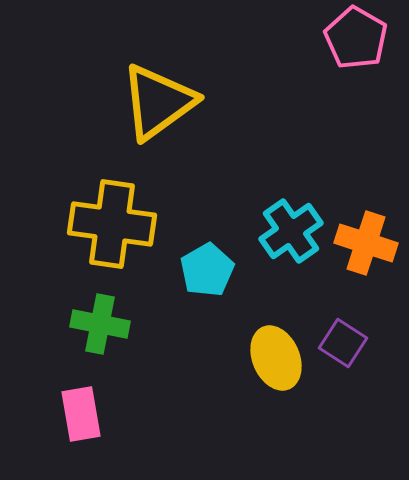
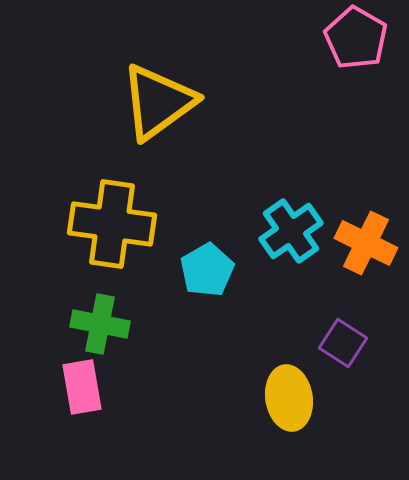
orange cross: rotated 8 degrees clockwise
yellow ellipse: moved 13 px right, 40 px down; rotated 14 degrees clockwise
pink rectangle: moved 1 px right, 27 px up
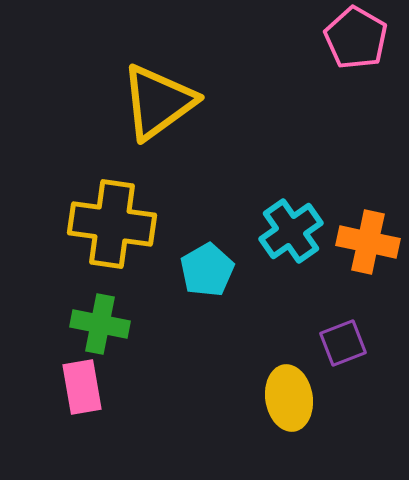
orange cross: moved 2 px right, 1 px up; rotated 14 degrees counterclockwise
purple square: rotated 36 degrees clockwise
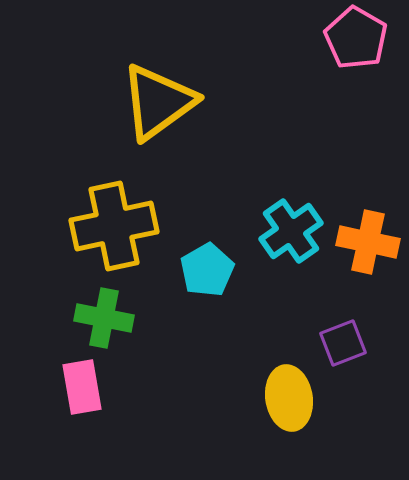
yellow cross: moved 2 px right, 2 px down; rotated 20 degrees counterclockwise
green cross: moved 4 px right, 6 px up
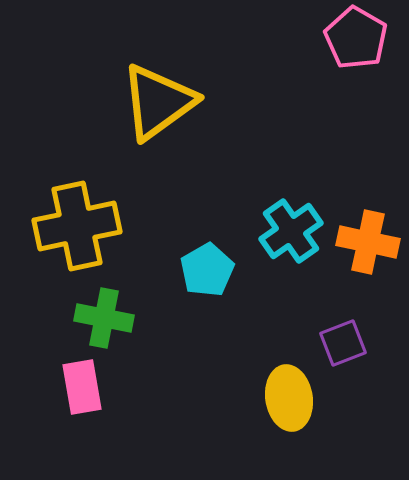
yellow cross: moved 37 px left
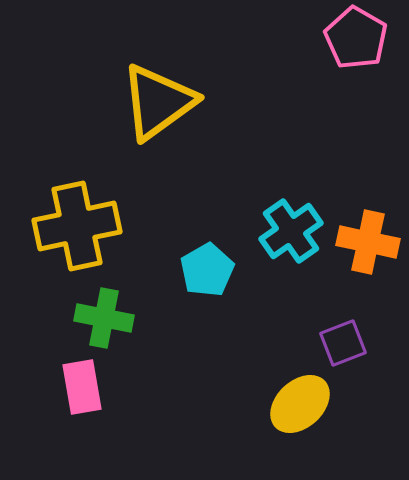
yellow ellipse: moved 11 px right, 6 px down; rotated 56 degrees clockwise
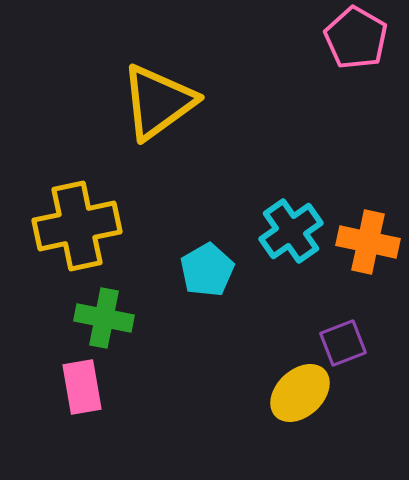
yellow ellipse: moved 11 px up
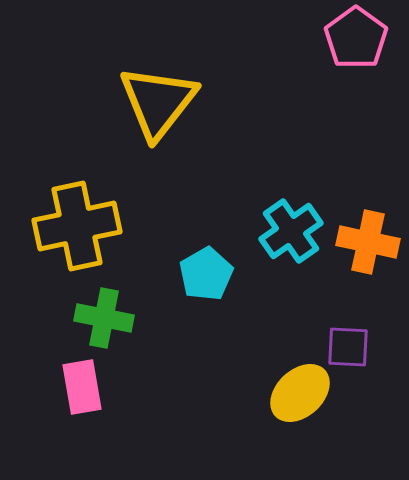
pink pentagon: rotated 6 degrees clockwise
yellow triangle: rotated 16 degrees counterclockwise
cyan pentagon: moved 1 px left, 4 px down
purple square: moved 5 px right, 4 px down; rotated 24 degrees clockwise
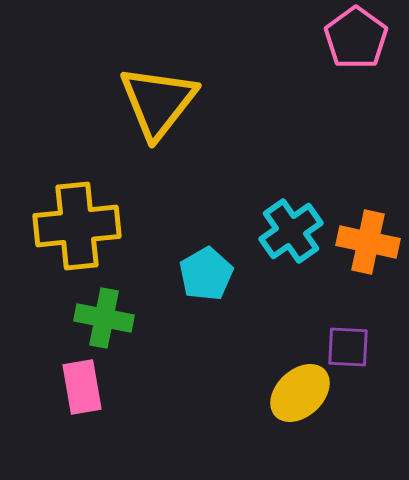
yellow cross: rotated 6 degrees clockwise
